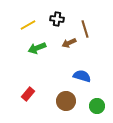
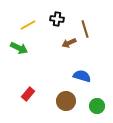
green arrow: moved 18 px left; rotated 132 degrees counterclockwise
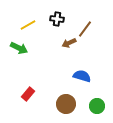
brown line: rotated 54 degrees clockwise
brown circle: moved 3 px down
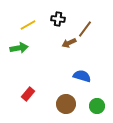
black cross: moved 1 px right
green arrow: rotated 36 degrees counterclockwise
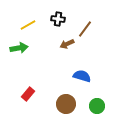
brown arrow: moved 2 px left, 1 px down
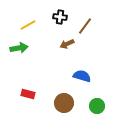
black cross: moved 2 px right, 2 px up
brown line: moved 3 px up
red rectangle: rotated 64 degrees clockwise
brown circle: moved 2 px left, 1 px up
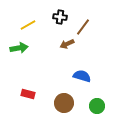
brown line: moved 2 px left, 1 px down
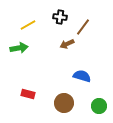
green circle: moved 2 px right
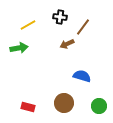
red rectangle: moved 13 px down
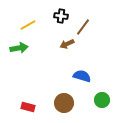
black cross: moved 1 px right, 1 px up
green circle: moved 3 px right, 6 px up
